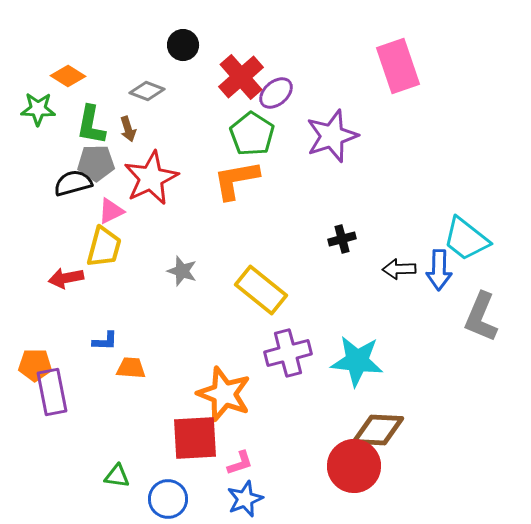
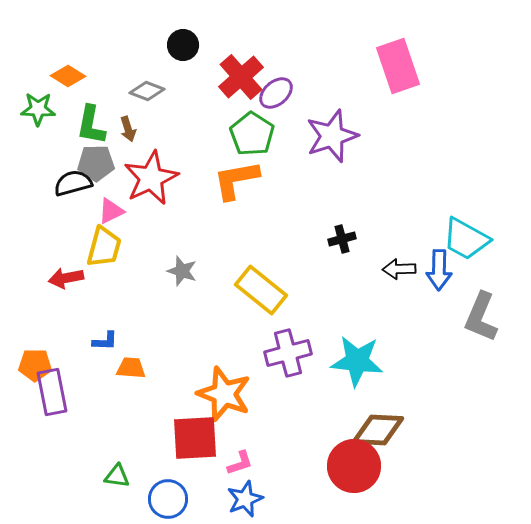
cyan trapezoid: rotated 9 degrees counterclockwise
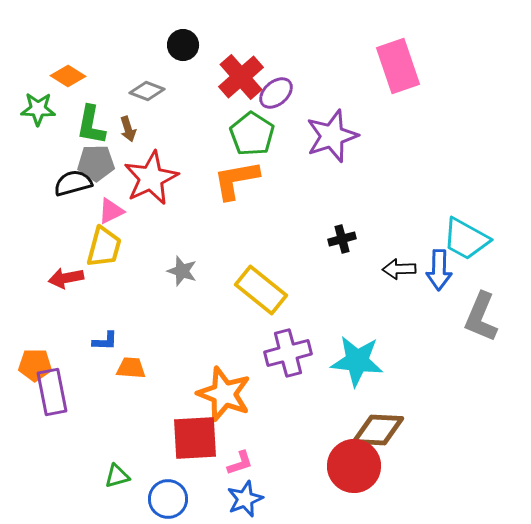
green triangle: rotated 24 degrees counterclockwise
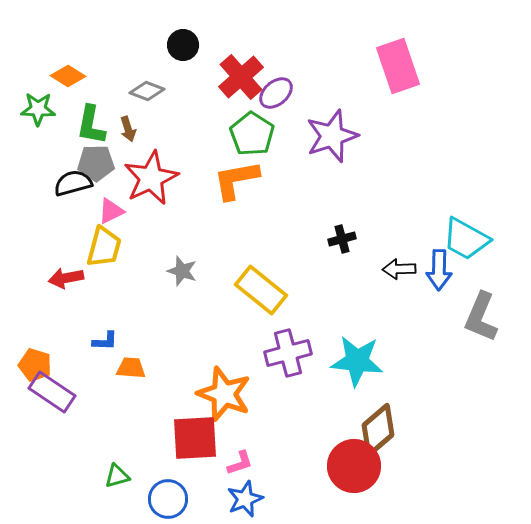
orange pentagon: rotated 16 degrees clockwise
purple rectangle: rotated 45 degrees counterclockwise
brown diamond: rotated 44 degrees counterclockwise
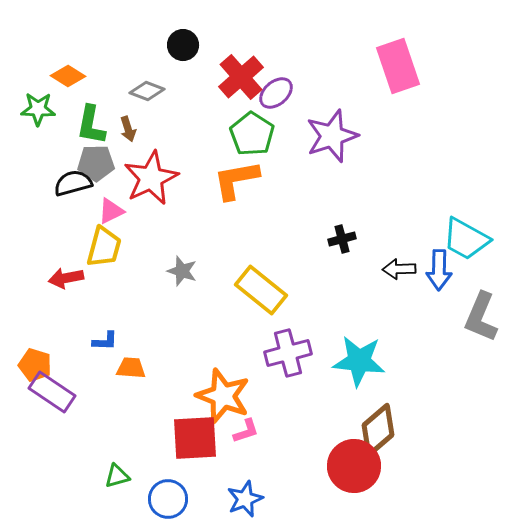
cyan star: moved 2 px right
orange star: moved 1 px left, 2 px down
pink L-shape: moved 6 px right, 32 px up
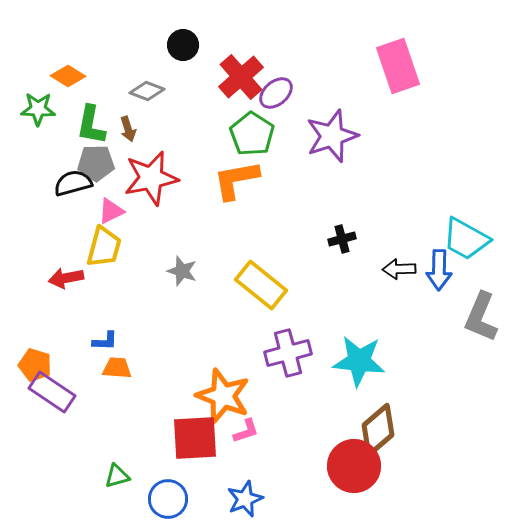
red star: rotated 14 degrees clockwise
yellow rectangle: moved 5 px up
orange trapezoid: moved 14 px left
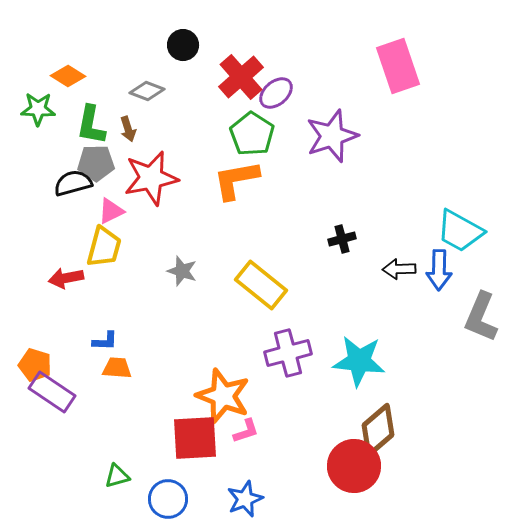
cyan trapezoid: moved 6 px left, 8 px up
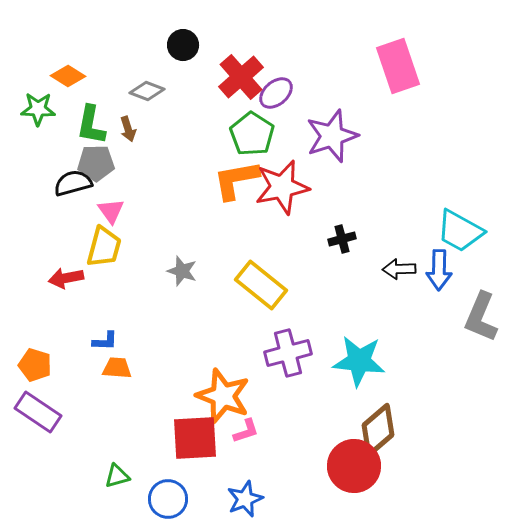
red star: moved 131 px right, 9 px down
pink triangle: rotated 40 degrees counterclockwise
purple rectangle: moved 14 px left, 20 px down
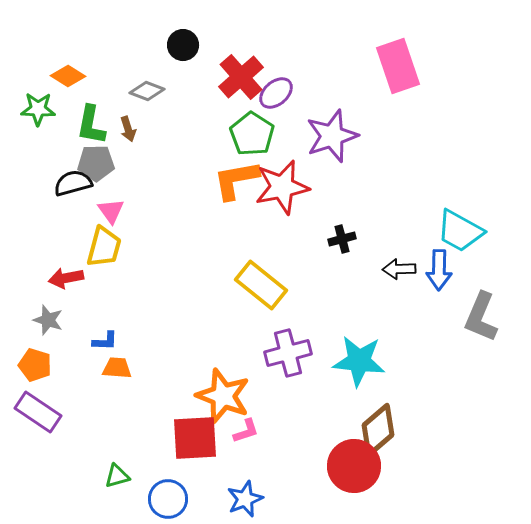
gray star: moved 134 px left, 49 px down
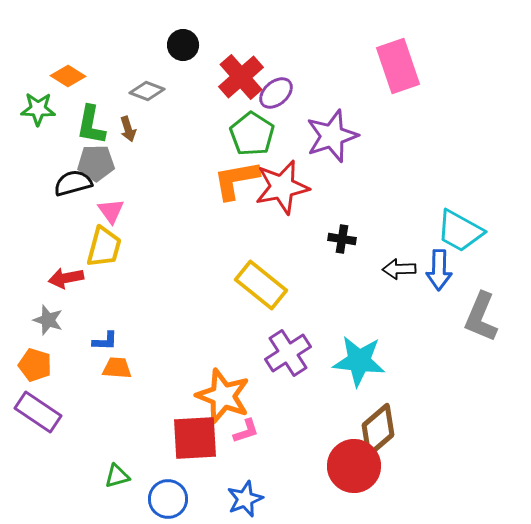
black cross: rotated 24 degrees clockwise
purple cross: rotated 18 degrees counterclockwise
